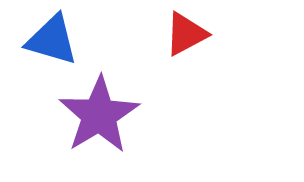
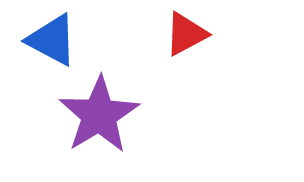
blue triangle: rotated 12 degrees clockwise
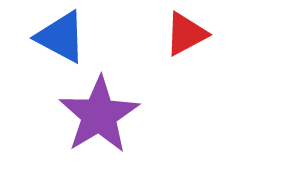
blue triangle: moved 9 px right, 3 px up
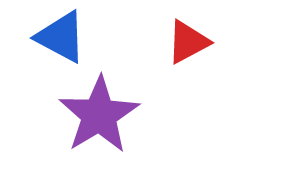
red triangle: moved 2 px right, 8 px down
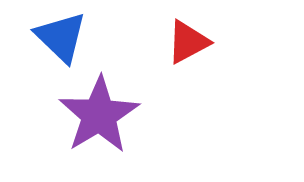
blue triangle: rotated 16 degrees clockwise
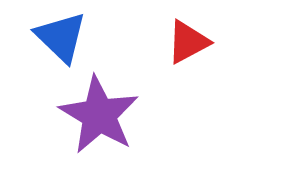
purple star: rotated 10 degrees counterclockwise
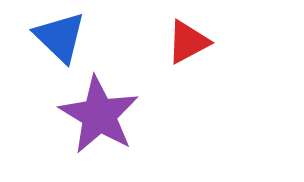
blue triangle: moved 1 px left
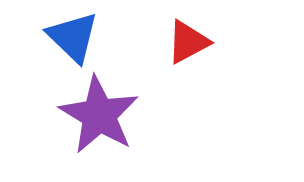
blue triangle: moved 13 px right
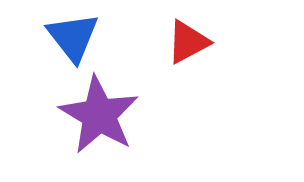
blue triangle: rotated 8 degrees clockwise
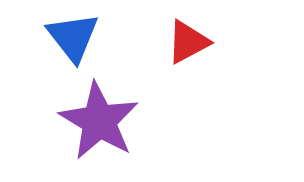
purple star: moved 6 px down
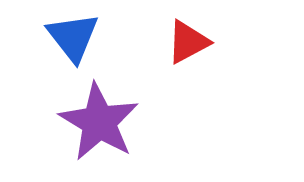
purple star: moved 1 px down
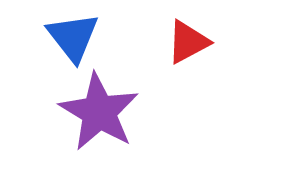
purple star: moved 10 px up
